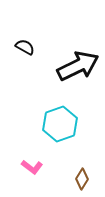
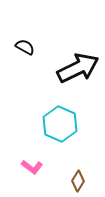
black arrow: moved 2 px down
cyan hexagon: rotated 16 degrees counterclockwise
brown diamond: moved 4 px left, 2 px down
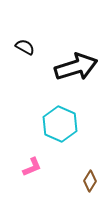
black arrow: moved 2 px left, 1 px up; rotated 9 degrees clockwise
pink L-shape: rotated 60 degrees counterclockwise
brown diamond: moved 12 px right
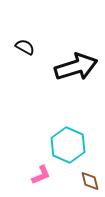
cyan hexagon: moved 8 px right, 21 px down
pink L-shape: moved 9 px right, 8 px down
brown diamond: rotated 45 degrees counterclockwise
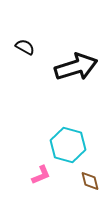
cyan hexagon: rotated 8 degrees counterclockwise
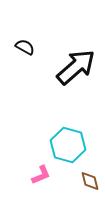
black arrow: rotated 24 degrees counterclockwise
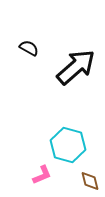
black semicircle: moved 4 px right, 1 px down
pink L-shape: moved 1 px right
